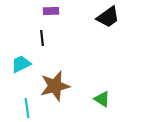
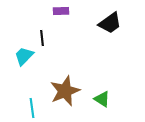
purple rectangle: moved 10 px right
black trapezoid: moved 2 px right, 6 px down
cyan trapezoid: moved 3 px right, 8 px up; rotated 20 degrees counterclockwise
brown star: moved 10 px right, 5 px down; rotated 8 degrees counterclockwise
cyan line: moved 5 px right
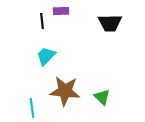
black trapezoid: rotated 35 degrees clockwise
black line: moved 17 px up
cyan trapezoid: moved 22 px right
brown star: rotated 28 degrees clockwise
green triangle: moved 2 px up; rotated 12 degrees clockwise
